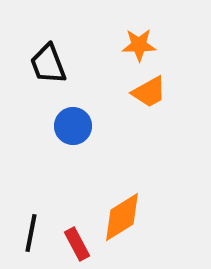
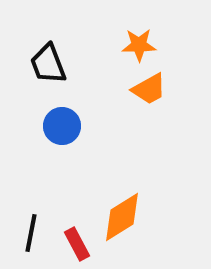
orange trapezoid: moved 3 px up
blue circle: moved 11 px left
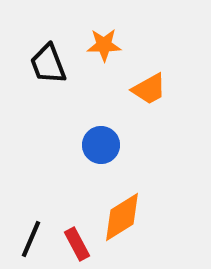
orange star: moved 35 px left
blue circle: moved 39 px right, 19 px down
black line: moved 6 px down; rotated 12 degrees clockwise
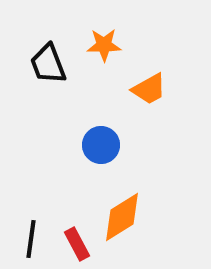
black line: rotated 15 degrees counterclockwise
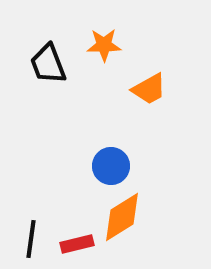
blue circle: moved 10 px right, 21 px down
red rectangle: rotated 76 degrees counterclockwise
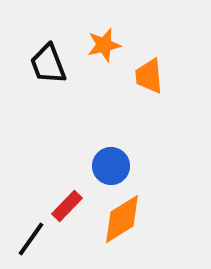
orange star: rotated 12 degrees counterclockwise
orange trapezoid: moved 13 px up; rotated 114 degrees clockwise
orange diamond: moved 2 px down
black line: rotated 27 degrees clockwise
red rectangle: moved 10 px left, 38 px up; rotated 32 degrees counterclockwise
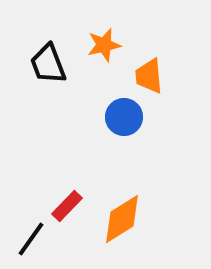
blue circle: moved 13 px right, 49 px up
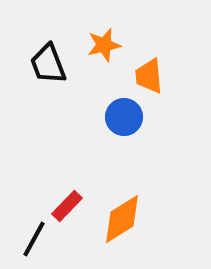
black line: moved 3 px right; rotated 6 degrees counterclockwise
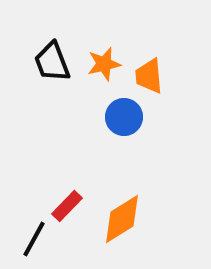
orange star: moved 19 px down
black trapezoid: moved 4 px right, 2 px up
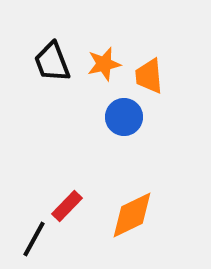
orange diamond: moved 10 px right, 4 px up; rotated 6 degrees clockwise
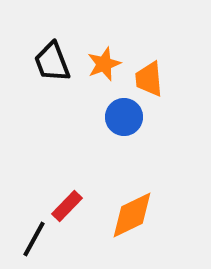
orange star: rotated 8 degrees counterclockwise
orange trapezoid: moved 3 px down
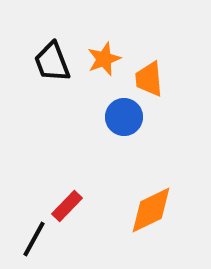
orange star: moved 5 px up
orange diamond: moved 19 px right, 5 px up
